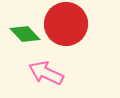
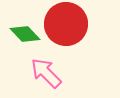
pink arrow: rotated 20 degrees clockwise
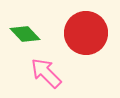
red circle: moved 20 px right, 9 px down
